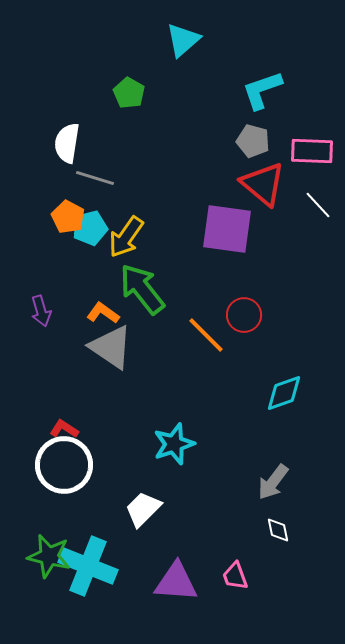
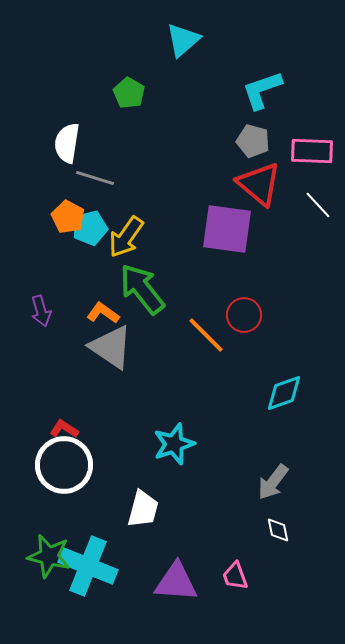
red triangle: moved 4 px left
white trapezoid: rotated 150 degrees clockwise
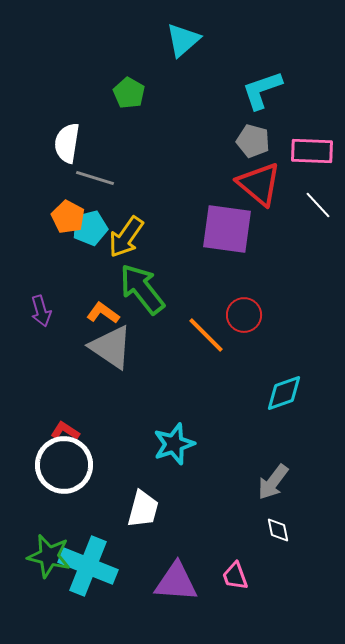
red L-shape: moved 1 px right, 2 px down
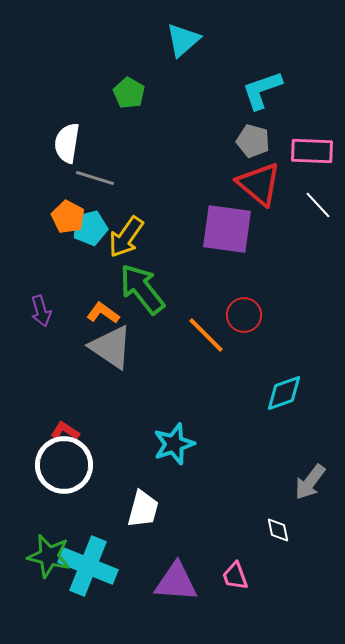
gray arrow: moved 37 px right
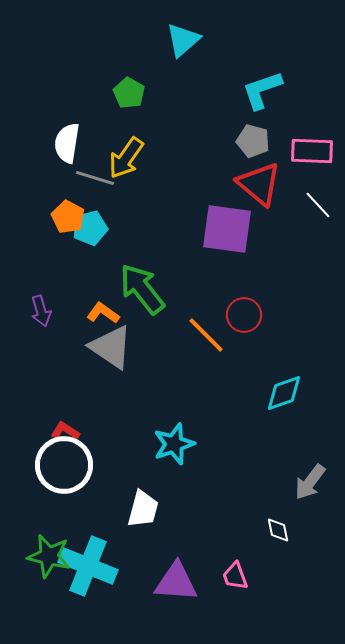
yellow arrow: moved 79 px up
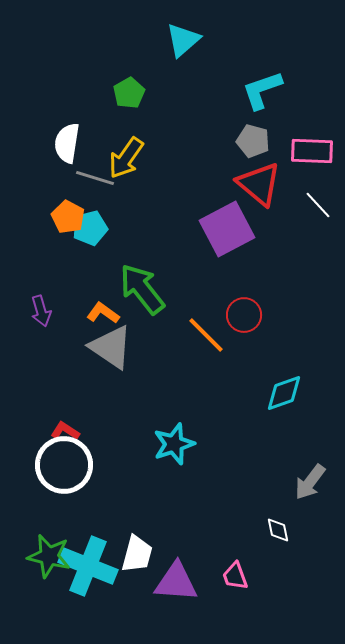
green pentagon: rotated 12 degrees clockwise
purple square: rotated 36 degrees counterclockwise
white trapezoid: moved 6 px left, 45 px down
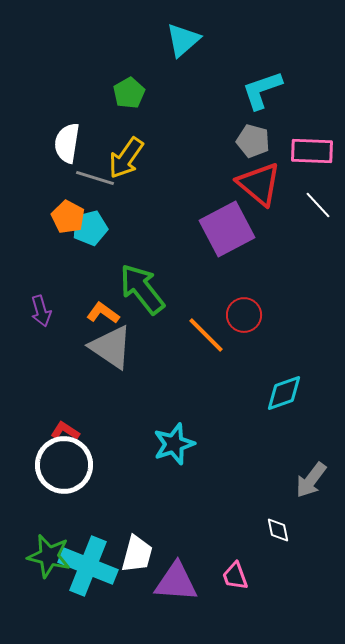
gray arrow: moved 1 px right, 2 px up
